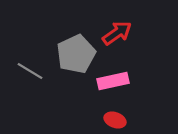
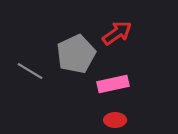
pink rectangle: moved 3 px down
red ellipse: rotated 20 degrees counterclockwise
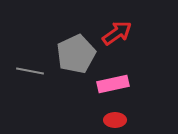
gray line: rotated 20 degrees counterclockwise
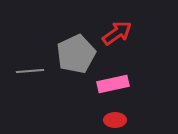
gray line: rotated 16 degrees counterclockwise
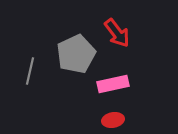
red arrow: rotated 88 degrees clockwise
gray line: rotated 72 degrees counterclockwise
red ellipse: moved 2 px left; rotated 10 degrees counterclockwise
